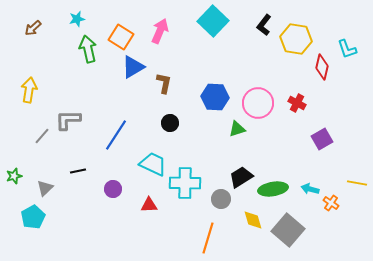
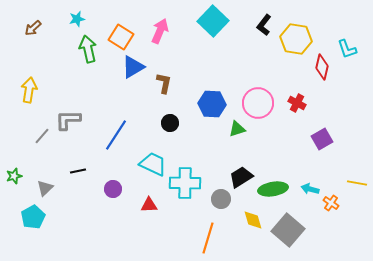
blue hexagon: moved 3 px left, 7 px down
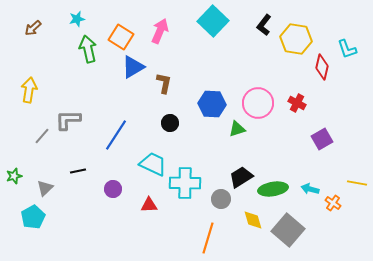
orange cross: moved 2 px right
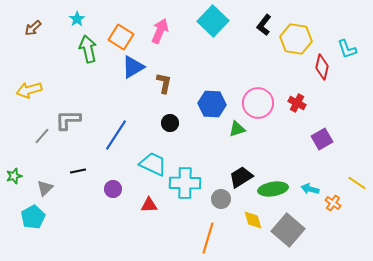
cyan star: rotated 21 degrees counterclockwise
yellow arrow: rotated 115 degrees counterclockwise
yellow line: rotated 24 degrees clockwise
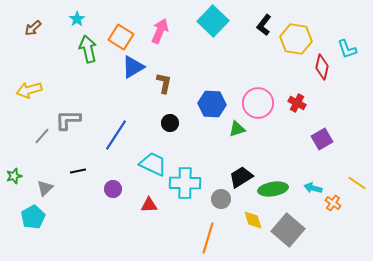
cyan arrow: moved 3 px right, 1 px up
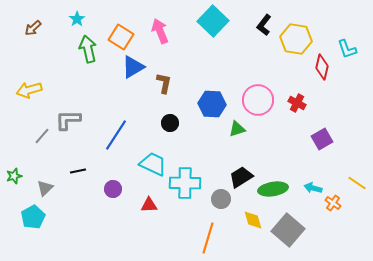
pink arrow: rotated 45 degrees counterclockwise
pink circle: moved 3 px up
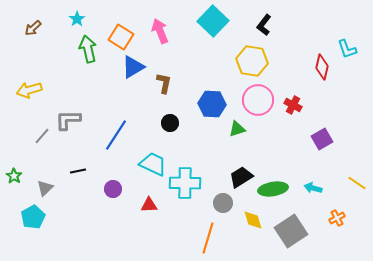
yellow hexagon: moved 44 px left, 22 px down
red cross: moved 4 px left, 2 px down
green star: rotated 21 degrees counterclockwise
gray circle: moved 2 px right, 4 px down
orange cross: moved 4 px right, 15 px down; rotated 28 degrees clockwise
gray square: moved 3 px right, 1 px down; rotated 16 degrees clockwise
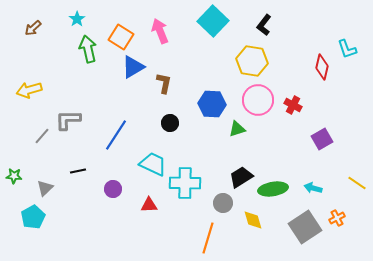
green star: rotated 28 degrees counterclockwise
gray square: moved 14 px right, 4 px up
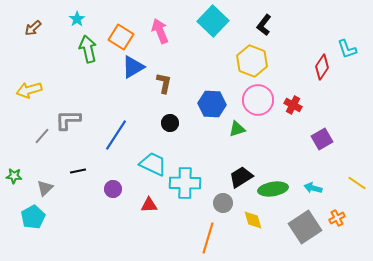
yellow hexagon: rotated 12 degrees clockwise
red diamond: rotated 20 degrees clockwise
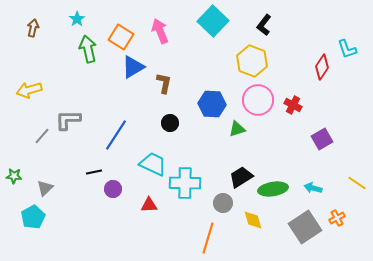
brown arrow: rotated 144 degrees clockwise
black line: moved 16 px right, 1 px down
